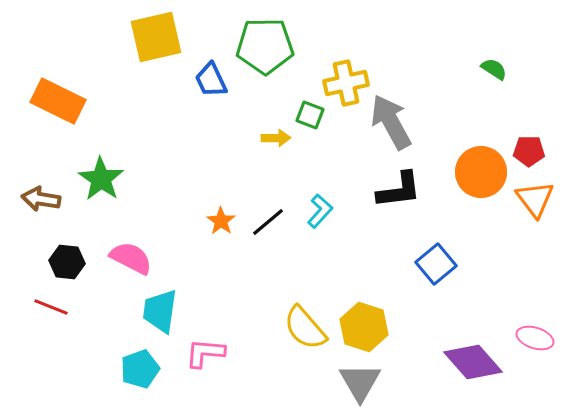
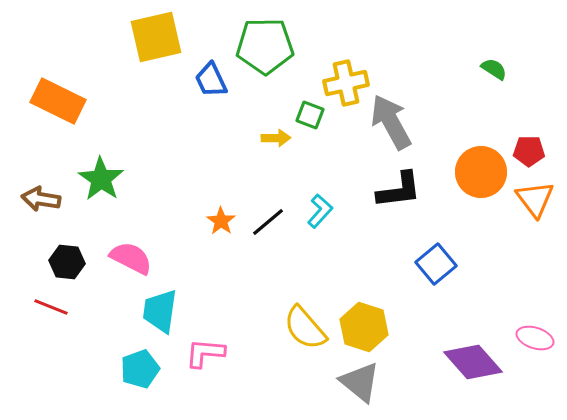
gray triangle: rotated 21 degrees counterclockwise
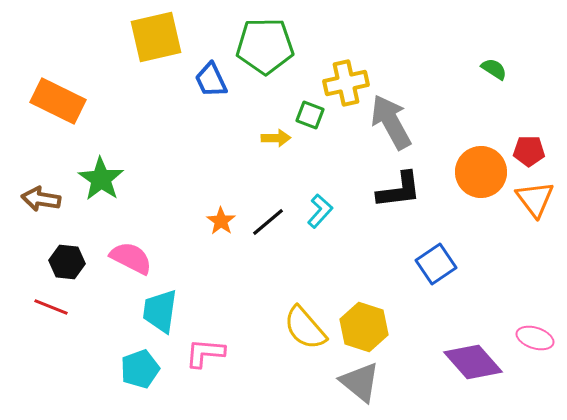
blue square: rotated 6 degrees clockwise
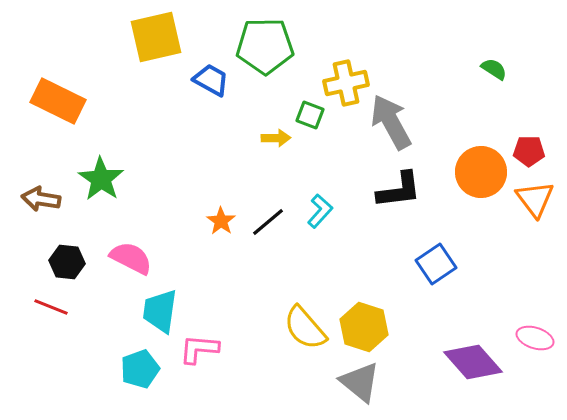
blue trapezoid: rotated 144 degrees clockwise
pink L-shape: moved 6 px left, 4 px up
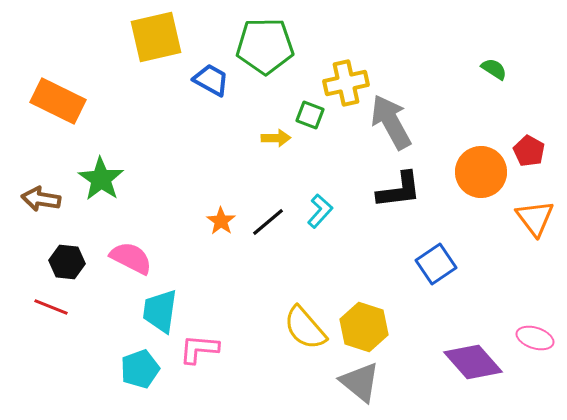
red pentagon: rotated 28 degrees clockwise
orange triangle: moved 19 px down
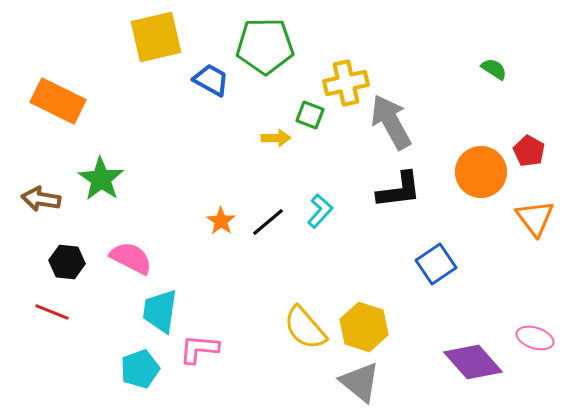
red line: moved 1 px right, 5 px down
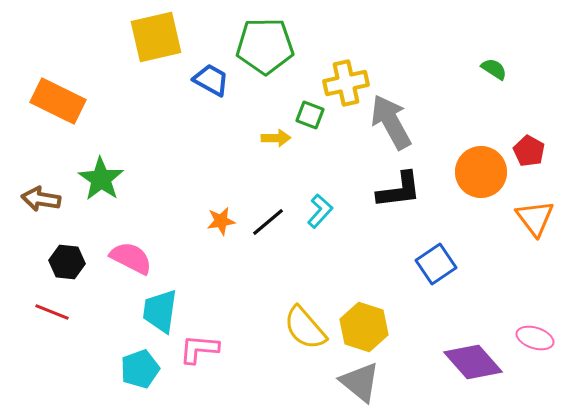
orange star: rotated 28 degrees clockwise
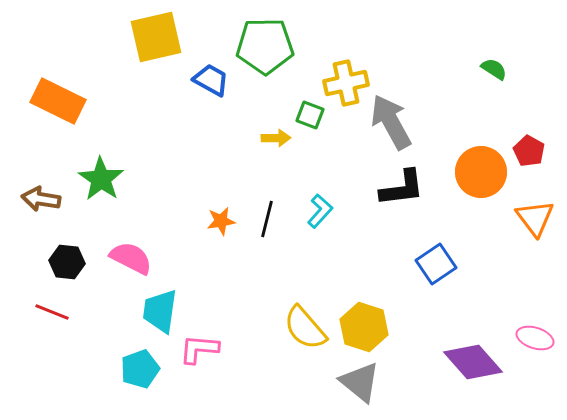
black L-shape: moved 3 px right, 2 px up
black line: moved 1 px left, 3 px up; rotated 36 degrees counterclockwise
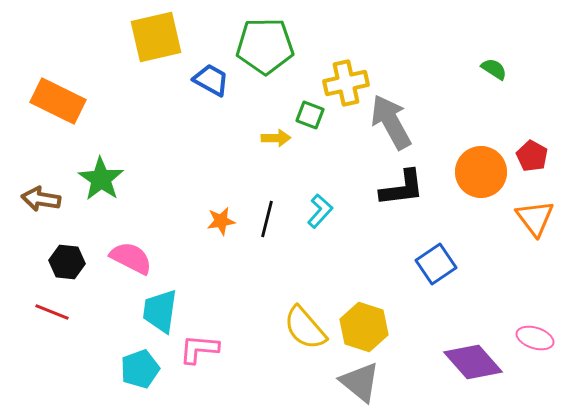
red pentagon: moved 3 px right, 5 px down
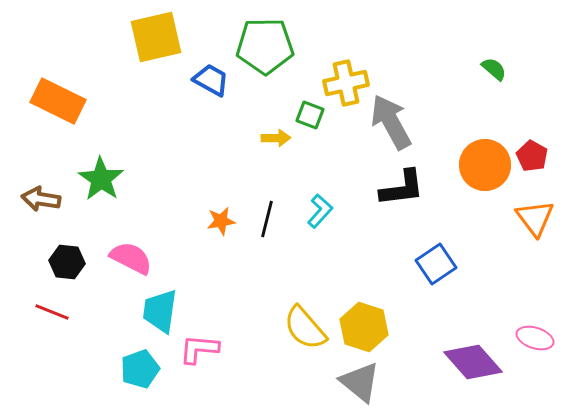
green semicircle: rotated 8 degrees clockwise
orange circle: moved 4 px right, 7 px up
